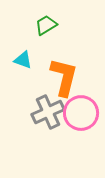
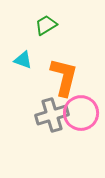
gray cross: moved 4 px right, 3 px down; rotated 8 degrees clockwise
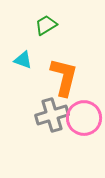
pink circle: moved 3 px right, 5 px down
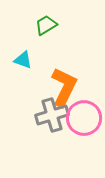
orange L-shape: moved 10 px down; rotated 12 degrees clockwise
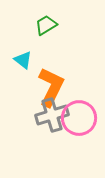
cyan triangle: rotated 18 degrees clockwise
orange L-shape: moved 13 px left
pink circle: moved 5 px left
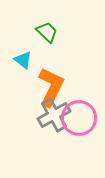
green trapezoid: moved 1 px right, 7 px down; rotated 75 degrees clockwise
gray cross: moved 2 px right; rotated 12 degrees counterclockwise
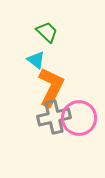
cyan triangle: moved 13 px right
gray cross: moved 2 px down; rotated 16 degrees clockwise
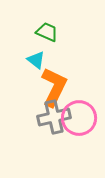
green trapezoid: rotated 20 degrees counterclockwise
orange L-shape: moved 3 px right
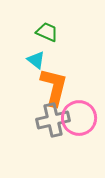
orange L-shape: rotated 12 degrees counterclockwise
gray cross: moved 1 px left, 3 px down
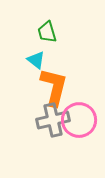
green trapezoid: rotated 130 degrees counterclockwise
pink circle: moved 2 px down
